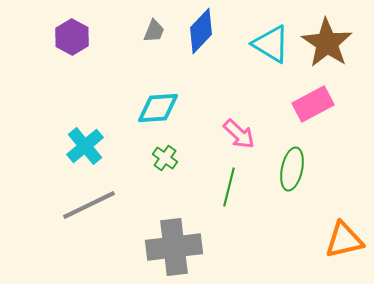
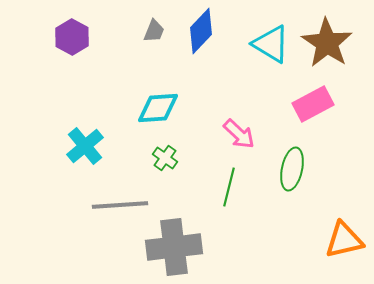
gray line: moved 31 px right; rotated 22 degrees clockwise
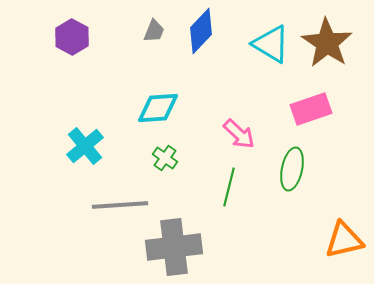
pink rectangle: moved 2 px left, 5 px down; rotated 9 degrees clockwise
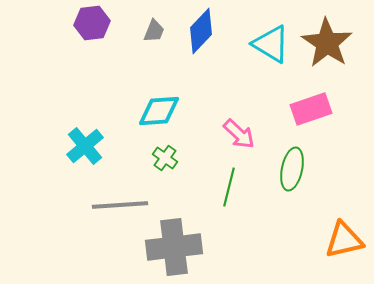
purple hexagon: moved 20 px right, 14 px up; rotated 24 degrees clockwise
cyan diamond: moved 1 px right, 3 px down
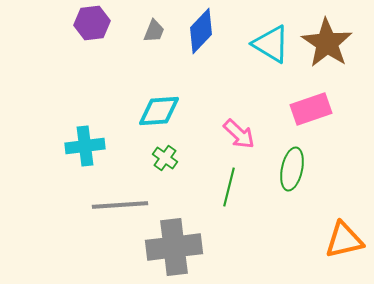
cyan cross: rotated 33 degrees clockwise
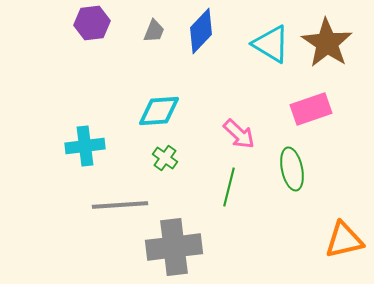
green ellipse: rotated 24 degrees counterclockwise
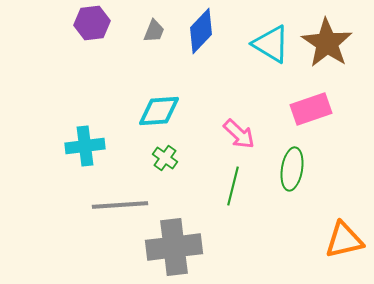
green ellipse: rotated 21 degrees clockwise
green line: moved 4 px right, 1 px up
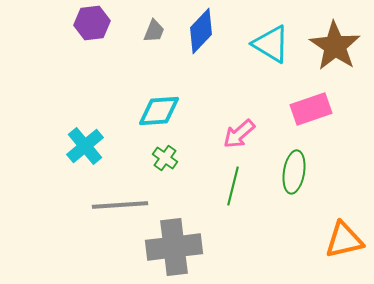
brown star: moved 8 px right, 3 px down
pink arrow: rotated 96 degrees clockwise
cyan cross: rotated 33 degrees counterclockwise
green ellipse: moved 2 px right, 3 px down
